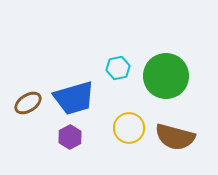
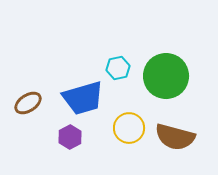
blue trapezoid: moved 9 px right
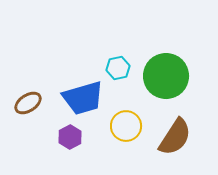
yellow circle: moved 3 px left, 2 px up
brown semicircle: rotated 72 degrees counterclockwise
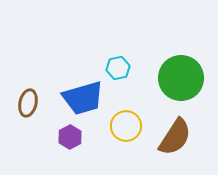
green circle: moved 15 px right, 2 px down
brown ellipse: rotated 44 degrees counterclockwise
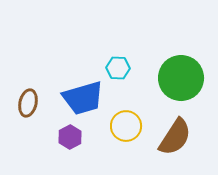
cyan hexagon: rotated 15 degrees clockwise
